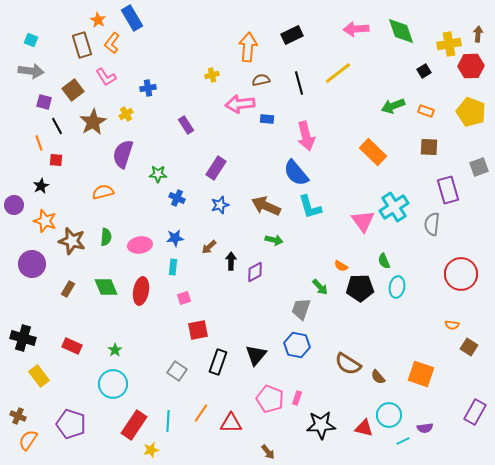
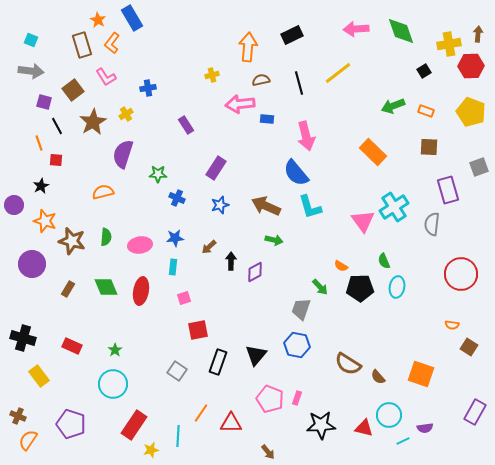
cyan line at (168, 421): moved 10 px right, 15 px down
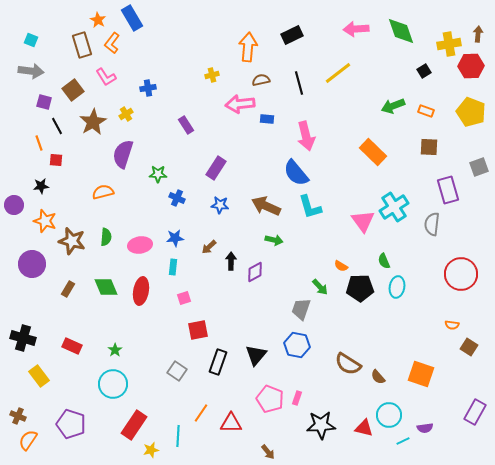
black star at (41, 186): rotated 21 degrees clockwise
blue star at (220, 205): rotated 24 degrees clockwise
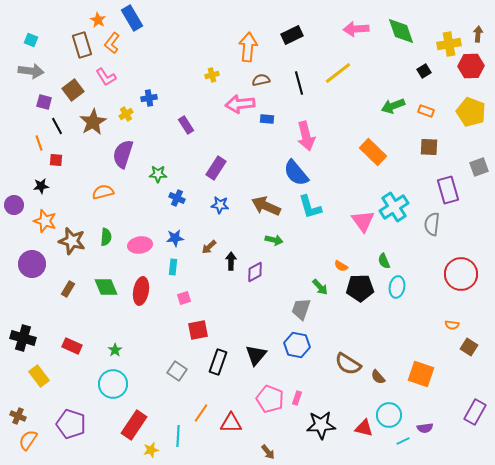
blue cross at (148, 88): moved 1 px right, 10 px down
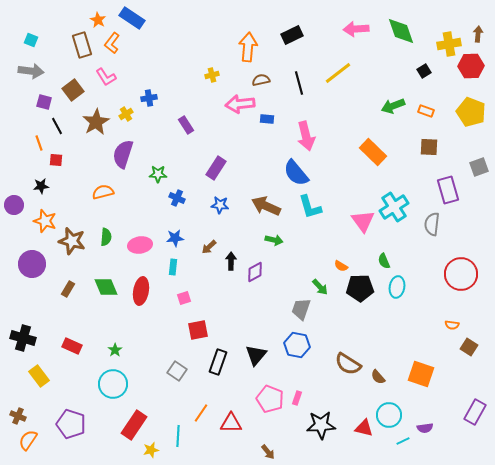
blue rectangle at (132, 18): rotated 25 degrees counterclockwise
brown star at (93, 122): moved 3 px right
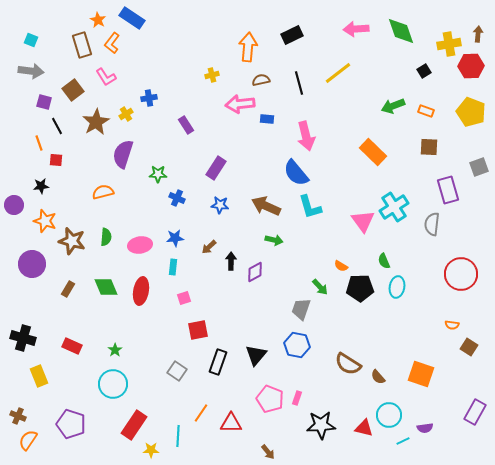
yellow rectangle at (39, 376): rotated 15 degrees clockwise
yellow star at (151, 450): rotated 14 degrees clockwise
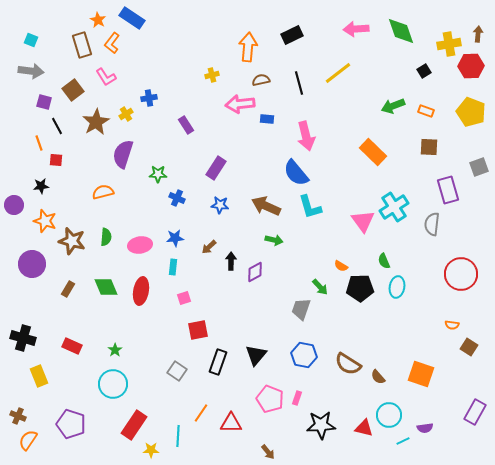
blue hexagon at (297, 345): moved 7 px right, 10 px down
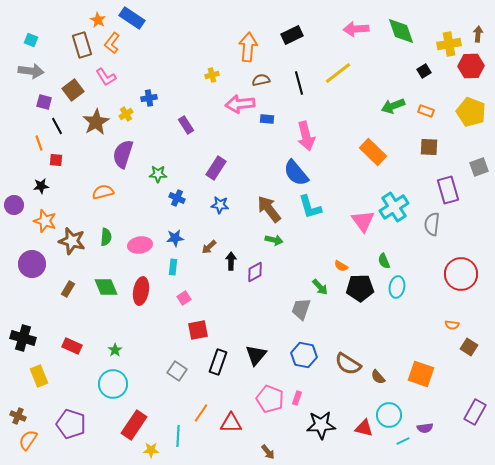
brown arrow at (266, 206): moved 3 px right, 3 px down; rotated 28 degrees clockwise
pink square at (184, 298): rotated 16 degrees counterclockwise
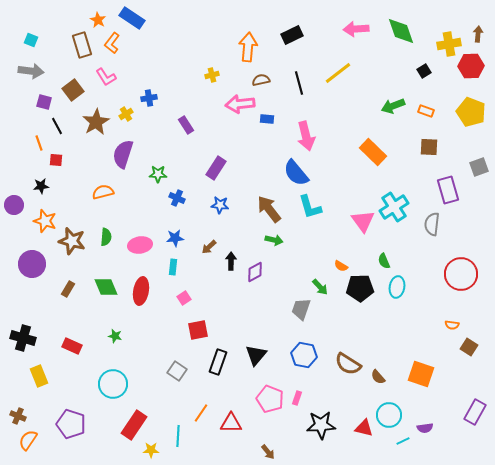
green star at (115, 350): moved 14 px up; rotated 24 degrees counterclockwise
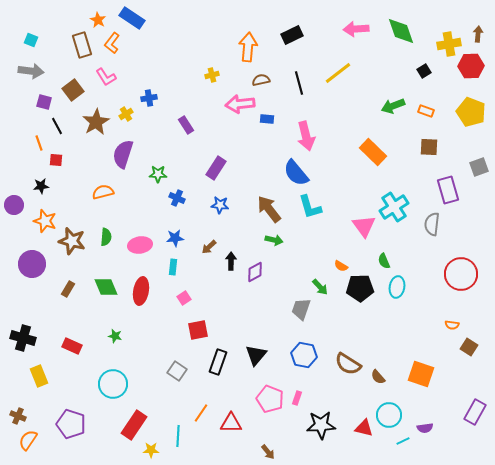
pink triangle at (363, 221): moved 1 px right, 5 px down
